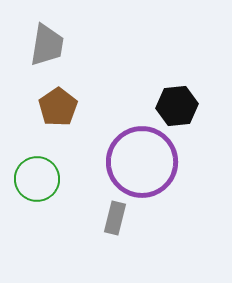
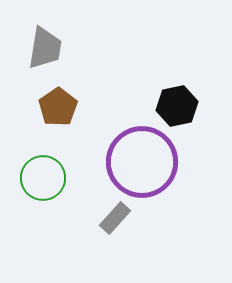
gray trapezoid: moved 2 px left, 3 px down
black hexagon: rotated 6 degrees counterclockwise
green circle: moved 6 px right, 1 px up
gray rectangle: rotated 28 degrees clockwise
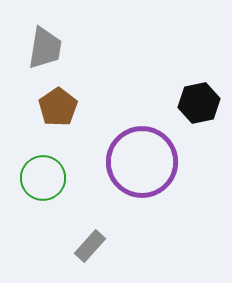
black hexagon: moved 22 px right, 3 px up
gray rectangle: moved 25 px left, 28 px down
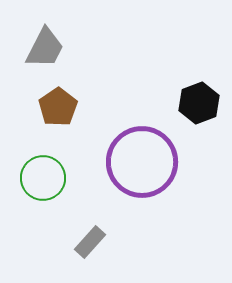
gray trapezoid: rotated 18 degrees clockwise
black hexagon: rotated 9 degrees counterclockwise
gray rectangle: moved 4 px up
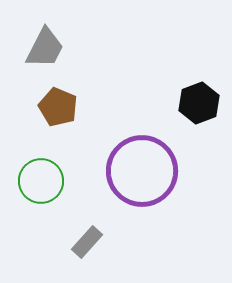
brown pentagon: rotated 15 degrees counterclockwise
purple circle: moved 9 px down
green circle: moved 2 px left, 3 px down
gray rectangle: moved 3 px left
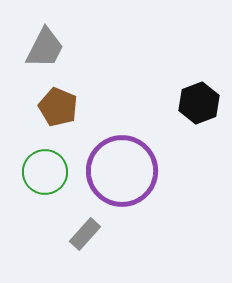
purple circle: moved 20 px left
green circle: moved 4 px right, 9 px up
gray rectangle: moved 2 px left, 8 px up
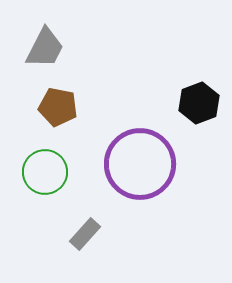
brown pentagon: rotated 12 degrees counterclockwise
purple circle: moved 18 px right, 7 px up
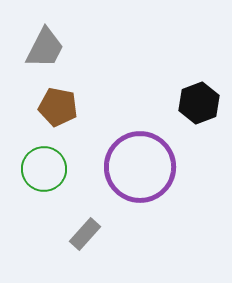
purple circle: moved 3 px down
green circle: moved 1 px left, 3 px up
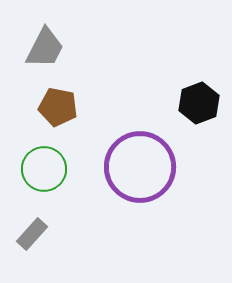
gray rectangle: moved 53 px left
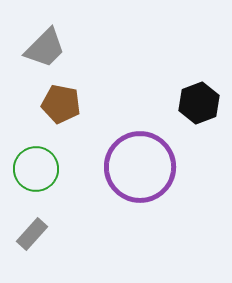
gray trapezoid: rotated 18 degrees clockwise
brown pentagon: moved 3 px right, 3 px up
green circle: moved 8 px left
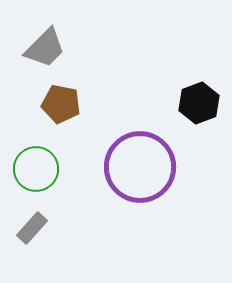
gray rectangle: moved 6 px up
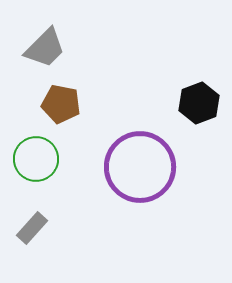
green circle: moved 10 px up
